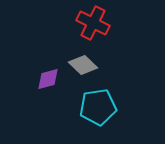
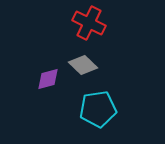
red cross: moved 4 px left
cyan pentagon: moved 2 px down
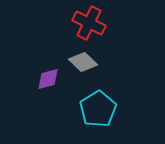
gray diamond: moved 3 px up
cyan pentagon: rotated 24 degrees counterclockwise
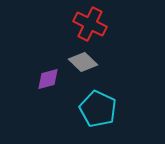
red cross: moved 1 px right, 1 px down
cyan pentagon: rotated 15 degrees counterclockwise
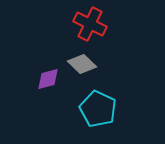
gray diamond: moved 1 px left, 2 px down
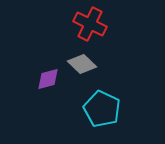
cyan pentagon: moved 4 px right
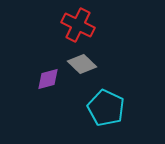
red cross: moved 12 px left, 1 px down
cyan pentagon: moved 4 px right, 1 px up
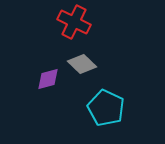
red cross: moved 4 px left, 3 px up
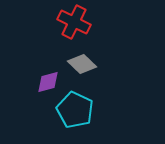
purple diamond: moved 3 px down
cyan pentagon: moved 31 px left, 2 px down
